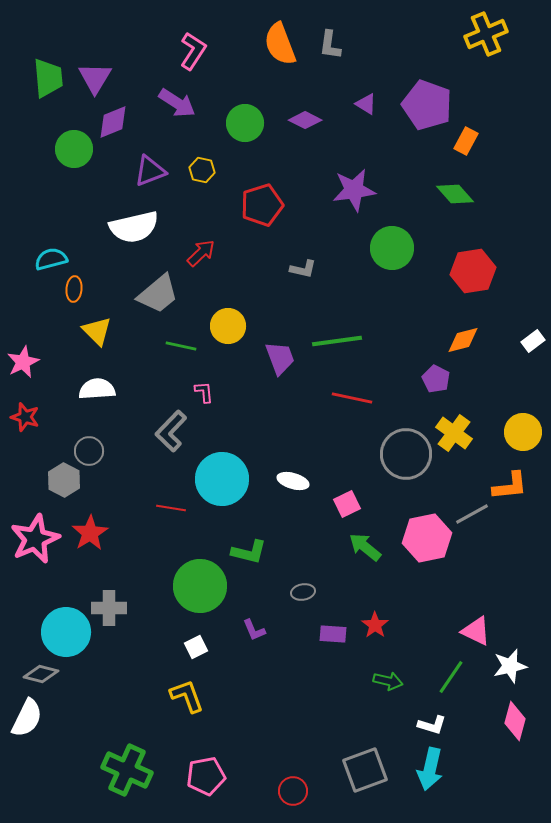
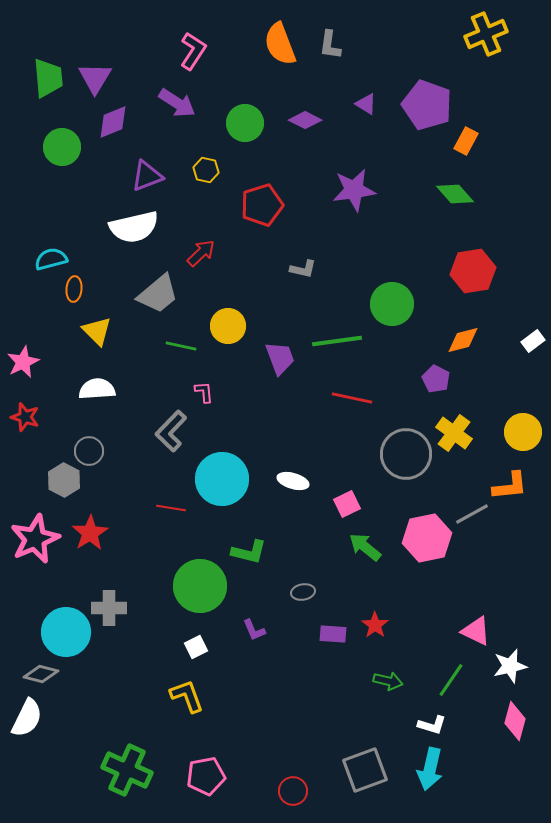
green circle at (74, 149): moved 12 px left, 2 px up
yellow hexagon at (202, 170): moved 4 px right
purple triangle at (150, 171): moved 3 px left, 5 px down
green circle at (392, 248): moved 56 px down
green line at (451, 677): moved 3 px down
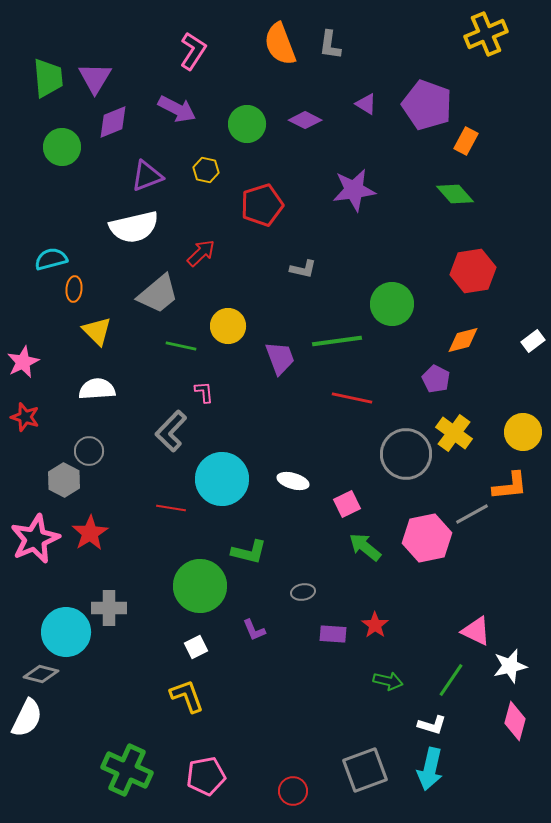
purple arrow at (177, 103): moved 6 px down; rotated 6 degrees counterclockwise
green circle at (245, 123): moved 2 px right, 1 px down
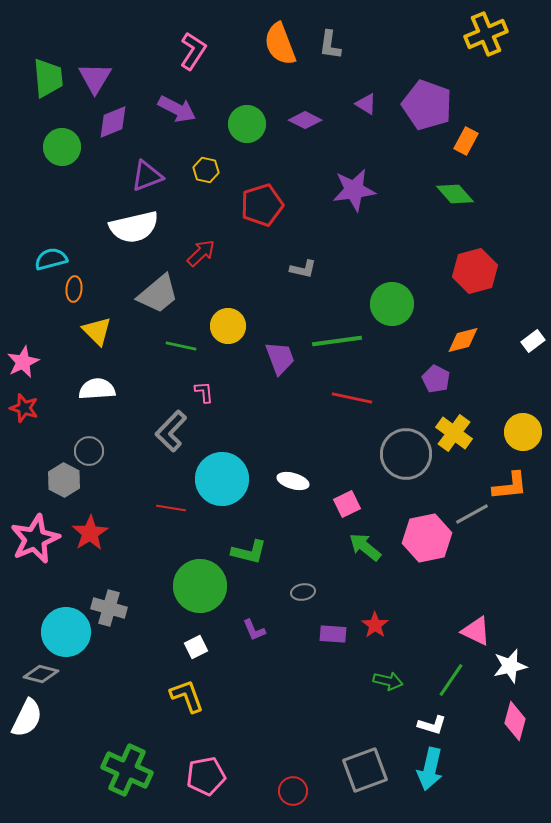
red hexagon at (473, 271): moved 2 px right; rotated 6 degrees counterclockwise
red star at (25, 417): moved 1 px left, 9 px up
gray cross at (109, 608): rotated 16 degrees clockwise
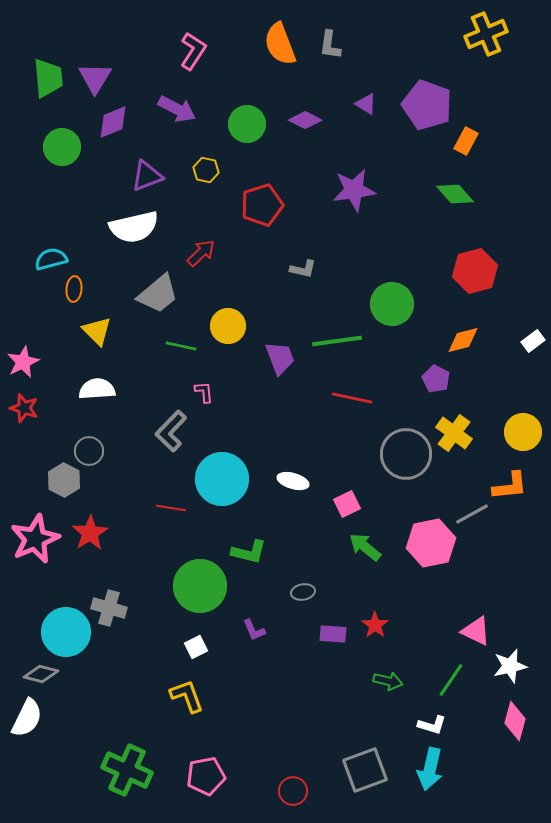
pink hexagon at (427, 538): moved 4 px right, 5 px down
